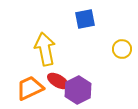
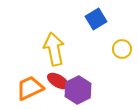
blue square: moved 11 px right; rotated 20 degrees counterclockwise
yellow arrow: moved 9 px right
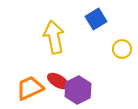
yellow arrow: moved 12 px up
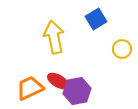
purple hexagon: moved 1 px left, 1 px down; rotated 16 degrees clockwise
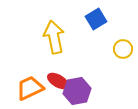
yellow circle: moved 1 px right
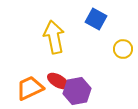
blue square: rotated 30 degrees counterclockwise
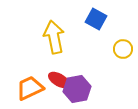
red ellipse: moved 1 px right, 1 px up
purple hexagon: moved 2 px up
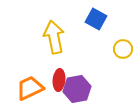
red ellipse: rotated 65 degrees clockwise
